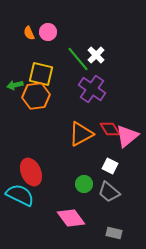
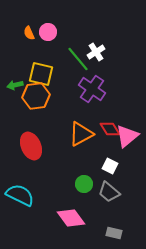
white cross: moved 3 px up; rotated 12 degrees clockwise
red ellipse: moved 26 px up
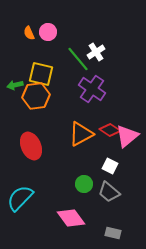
red diamond: moved 1 px down; rotated 25 degrees counterclockwise
cyan semicircle: moved 3 px down; rotated 72 degrees counterclockwise
gray rectangle: moved 1 px left
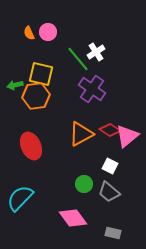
pink diamond: moved 2 px right
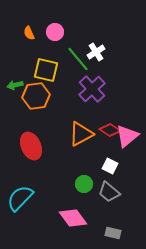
pink circle: moved 7 px right
yellow square: moved 5 px right, 4 px up
purple cross: rotated 12 degrees clockwise
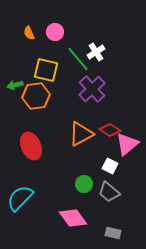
pink triangle: moved 8 px down
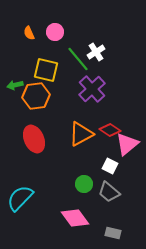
red ellipse: moved 3 px right, 7 px up
pink diamond: moved 2 px right
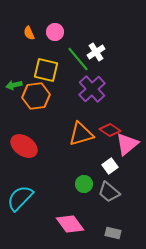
green arrow: moved 1 px left
orange triangle: rotated 12 degrees clockwise
red ellipse: moved 10 px left, 7 px down; rotated 32 degrees counterclockwise
white square: rotated 28 degrees clockwise
pink diamond: moved 5 px left, 6 px down
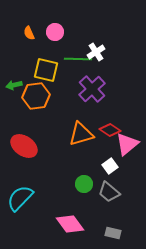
green line: rotated 48 degrees counterclockwise
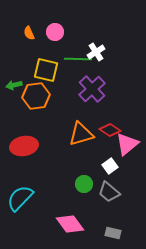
red ellipse: rotated 44 degrees counterclockwise
